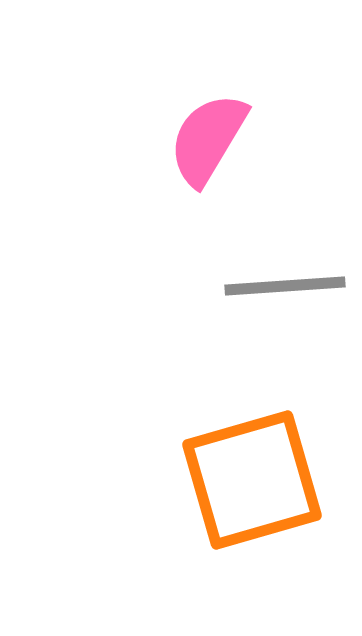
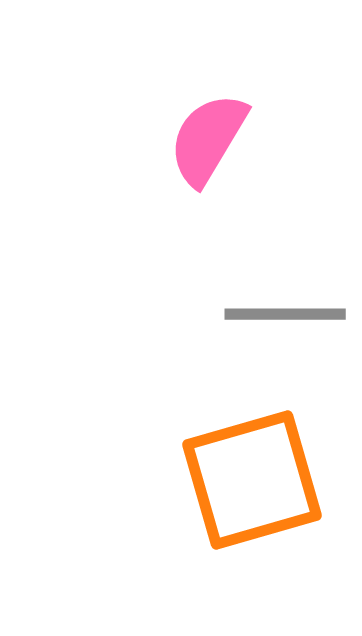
gray line: moved 28 px down; rotated 4 degrees clockwise
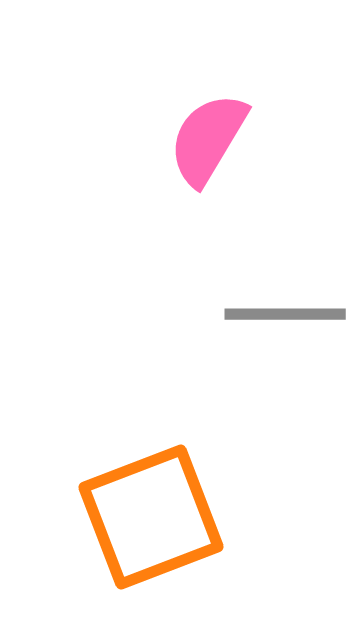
orange square: moved 101 px left, 37 px down; rotated 5 degrees counterclockwise
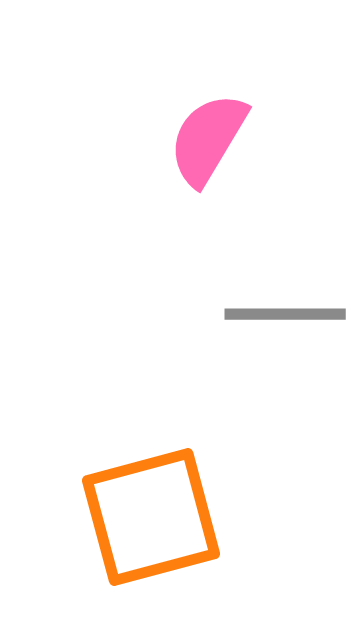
orange square: rotated 6 degrees clockwise
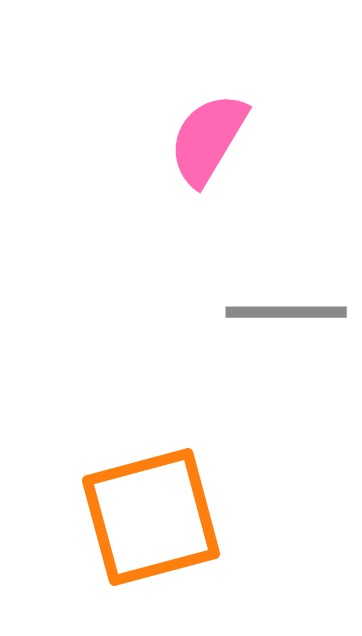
gray line: moved 1 px right, 2 px up
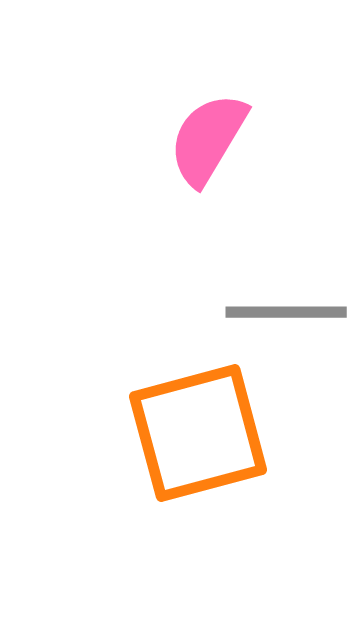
orange square: moved 47 px right, 84 px up
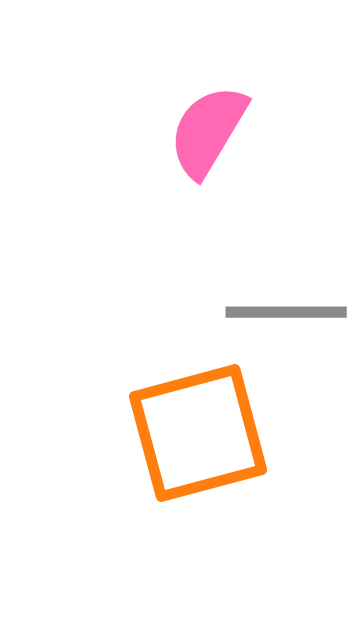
pink semicircle: moved 8 px up
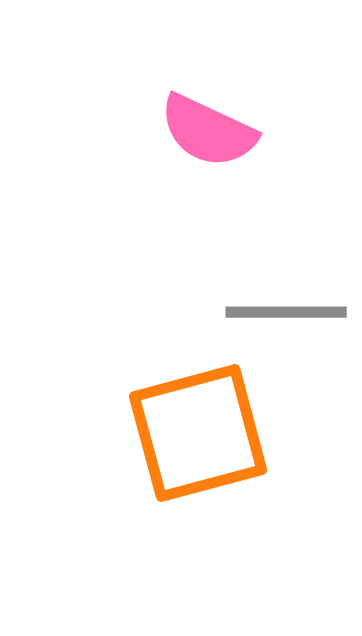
pink semicircle: rotated 96 degrees counterclockwise
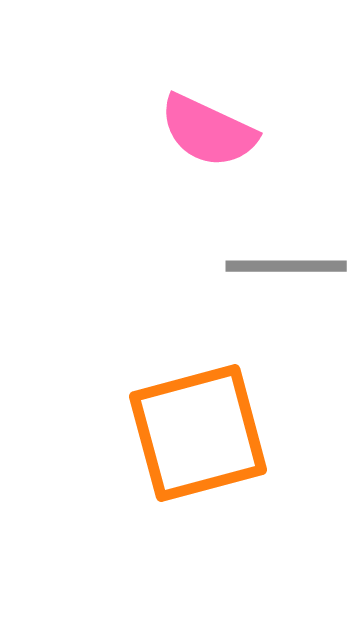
gray line: moved 46 px up
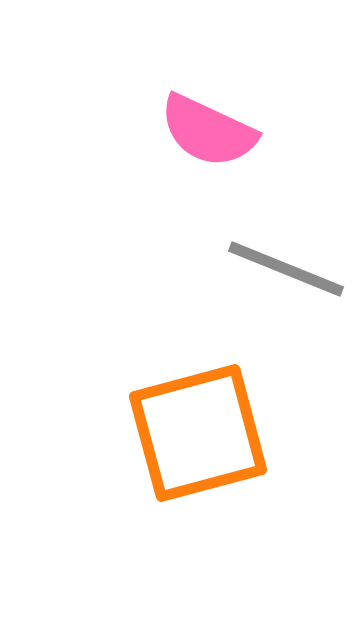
gray line: moved 3 px down; rotated 22 degrees clockwise
